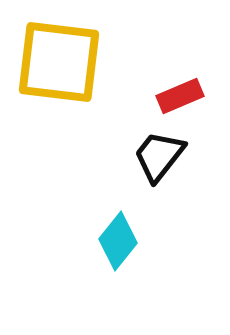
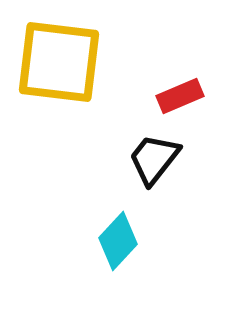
black trapezoid: moved 5 px left, 3 px down
cyan diamond: rotated 4 degrees clockwise
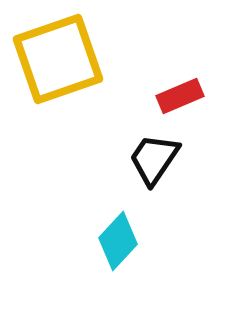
yellow square: moved 1 px left, 3 px up; rotated 26 degrees counterclockwise
black trapezoid: rotated 4 degrees counterclockwise
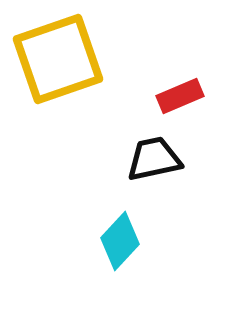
black trapezoid: rotated 44 degrees clockwise
cyan diamond: moved 2 px right
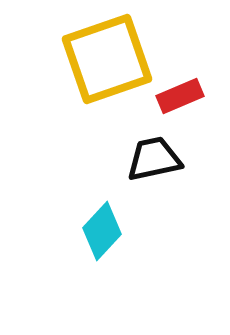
yellow square: moved 49 px right
cyan diamond: moved 18 px left, 10 px up
